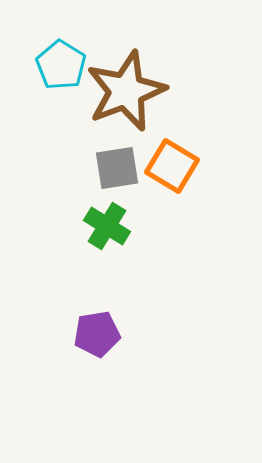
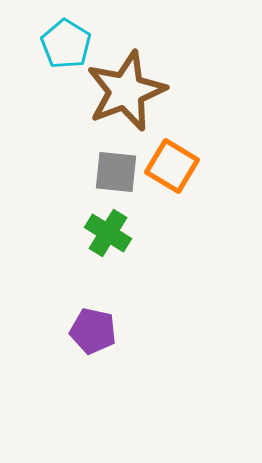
cyan pentagon: moved 5 px right, 21 px up
gray square: moved 1 px left, 4 px down; rotated 15 degrees clockwise
green cross: moved 1 px right, 7 px down
purple pentagon: moved 4 px left, 3 px up; rotated 21 degrees clockwise
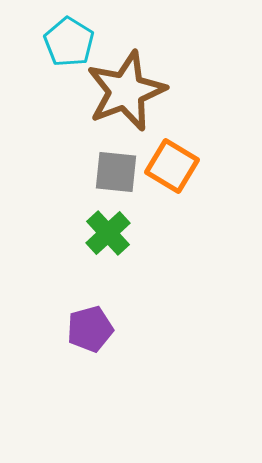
cyan pentagon: moved 3 px right, 2 px up
green cross: rotated 15 degrees clockwise
purple pentagon: moved 3 px left, 2 px up; rotated 27 degrees counterclockwise
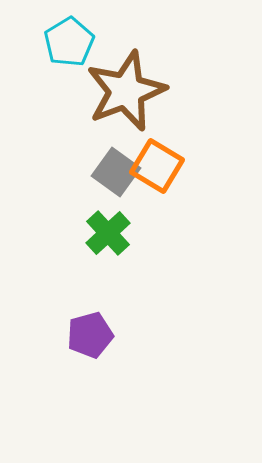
cyan pentagon: rotated 9 degrees clockwise
orange square: moved 15 px left
gray square: rotated 30 degrees clockwise
purple pentagon: moved 6 px down
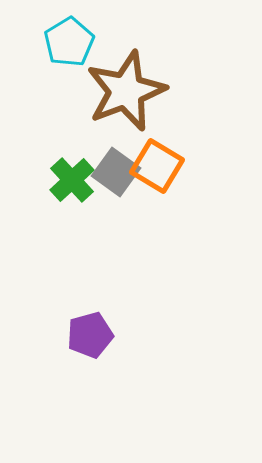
green cross: moved 36 px left, 53 px up
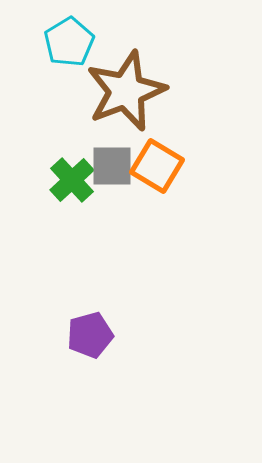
gray square: moved 4 px left, 6 px up; rotated 36 degrees counterclockwise
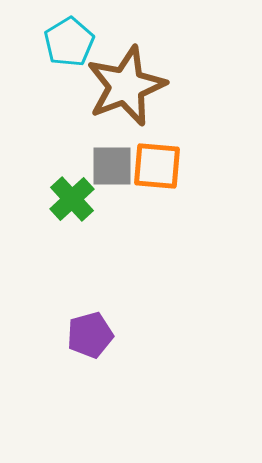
brown star: moved 5 px up
orange square: rotated 26 degrees counterclockwise
green cross: moved 19 px down
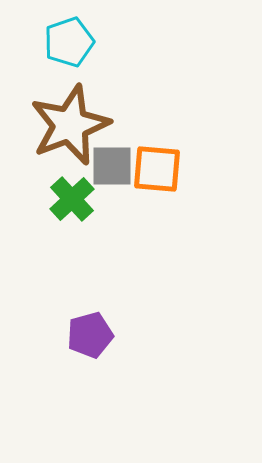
cyan pentagon: rotated 12 degrees clockwise
brown star: moved 56 px left, 39 px down
orange square: moved 3 px down
